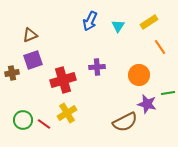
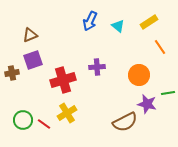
cyan triangle: rotated 24 degrees counterclockwise
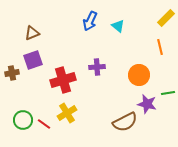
yellow rectangle: moved 17 px right, 4 px up; rotated 12 degrees counterclockwise
brown triangle: moved 2 px right, 2 px up
orange line: rotated 21 degrees clockwise
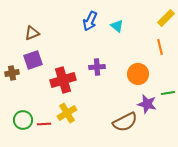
cyan triangle: moved 1 px left
orange circle: moved 1 px left, 1 px up
red line: rotated 40 degrees counterclockwise
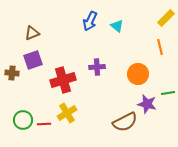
brown cross: rotated 16 degrees clockwise
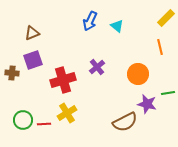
purple cross: rotated 35 degrees counterclockwise
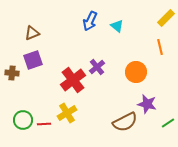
orange circle: moved 2 px left, 2 px up
red cross: moved 10 px right; rotated 20 degrees counterclockwise
green line: moved 30 px down; rotated 24 degrees counterclockwise
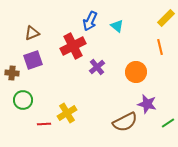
red cross: moved 34 px up; rotated 10 degrees clockwise
green circle: moved 20 px up
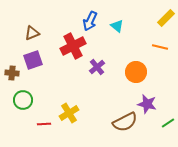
orange line: rotated 63 degrees counterclockwise
yellow cross: moved 2 px right
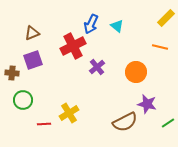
blue arrow: moved 1 px right, 3 px down
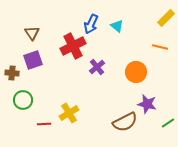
brown triangle: rotated 42 degrees counterclockwise
